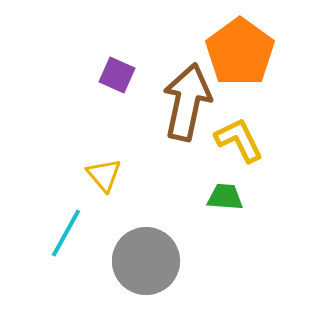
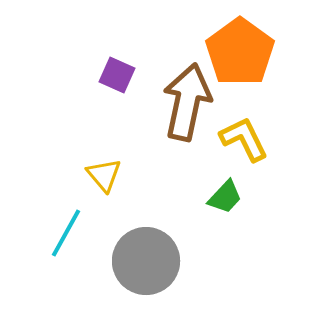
yellow L-shape: moved 5 px right, 1 px up
green trapezoid: rotated 129 degrees clockwise
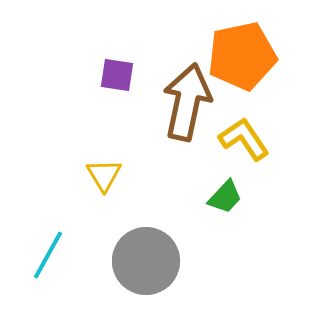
orange pentagon: moved 2 px right, 4 px down; rotated 24 degrees clockwise
purple square: rotated 15 degrees counterclockwise
yellow L-shape: rotated 8 degrees counterclockwise
yellow triangle: rotated 9 degrees clockwise
cyan line: moved 18 px left, 22 px down
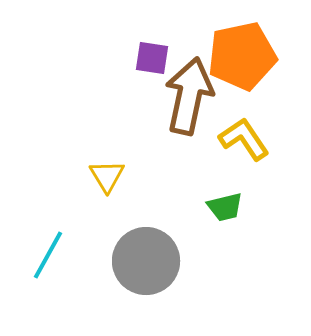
purple square: moved 35 px right, 17 px up
brown arrow: moved 2 px right, 6 px up
yellow triangle: moved 3 px right, 1 px down
green trapezoid: moved 10 px down; rotated 33 degrees clockwise
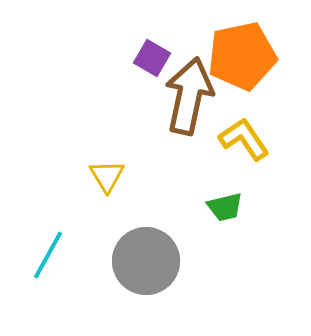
purple square: rotated 21 degrees clockwise
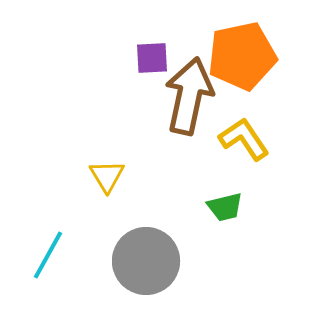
purple square: rotated 33 degrees counterclockwise
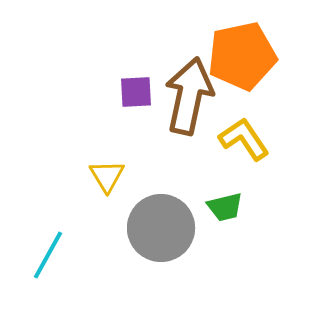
purple square: moved 16 px left, 34 px down
gray circle: moved 15 px right, 33 px up
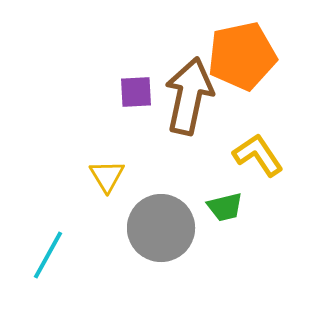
yellow L-shape: moved 14 px right, 16 px down
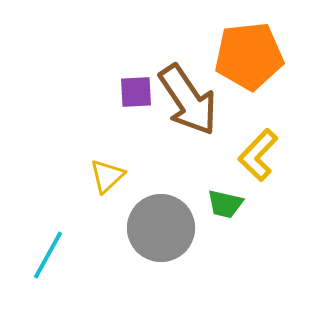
orange pentagon: moved 7 px right; rotated 6 degrees clockwise
brown arrow: moved 1 px left, 4 px down; rotated 134 degrees clockwise
yellow L-shape: rotated 102 degrees counterclockwise
yellow triangle: rotated 18 degrees clockwise
green trapezoid: moved 3 px up; rotated 27 degrees clockwise
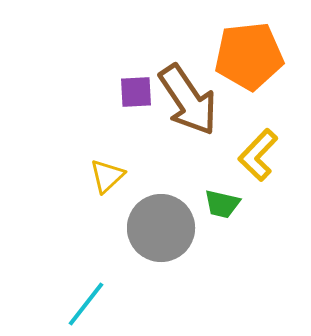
green trapezoid: moved 3 px left
cyan line: moved 38 px right, 49 px down; rotated 9 degrees clockwise
